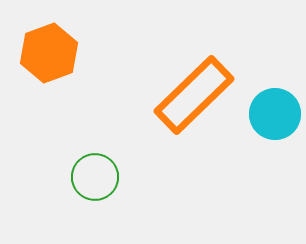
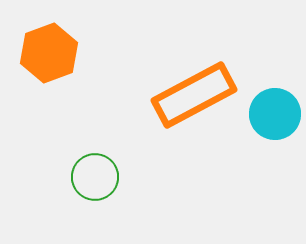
orange rectangle: rotated 16 degrees clockwise
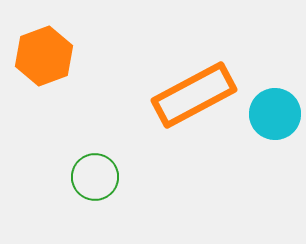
orange hexagon: moved 5 px left, 3 px down
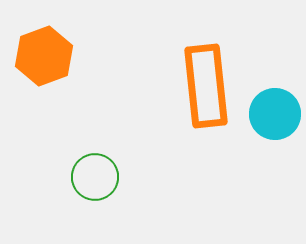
orange rectangle: moved 12 px right, 9 px up; rotated 68 degrees counterclockwise
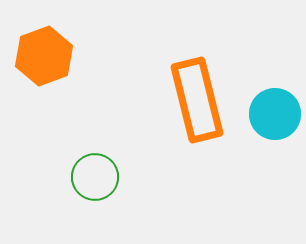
orange rectangle: moved 9 px left, 14 px down; rotated 8 degrees counterclockwise
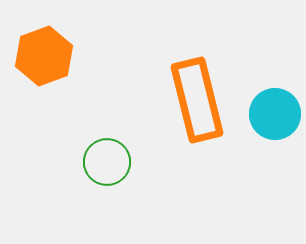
green circle: moved 12 px right, 15 px up
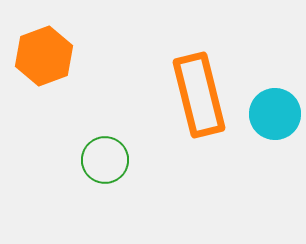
orange rectangle: moved 2 px right, 5 px up
green circle: moved 2 px left, 2 px up
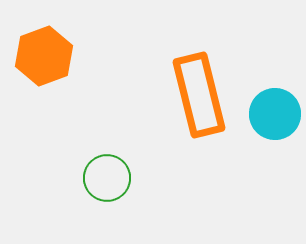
green circle: moved 2 px right, 18 px down
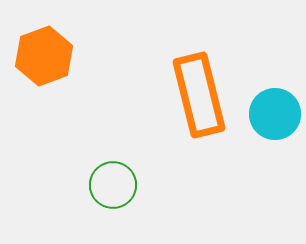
green circle: moved 6 px right, 7 px down
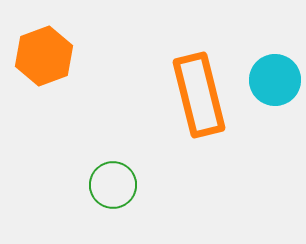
cyan circle: moved 34 px up
